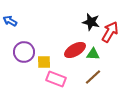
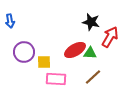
blue arrow: rotated 128 degrees counterclockwise
red arrow: moved 5 px down
green triangle: moved 3 px left, 1 px up
pink rectangle: rotated 18 degrees counterclockwise
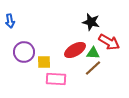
red arrow: moved 1 px left, 5 px down; rotated 90 degrees clockwise
green triangle: moved 3 px right
brown line: moved 9 px up
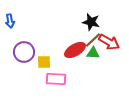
brown line: moved 28 px up
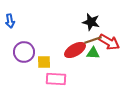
brown line: rotated 24 degrees clockwise
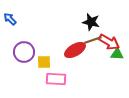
blue arrow: moved 2 px up; rotated 144 degrees clockwise
green triangle: moved 24 px right, 1 px down
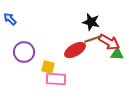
brown line: moved 1 px up
yellow square: moved 4 px right, 5 px down; rotated 16 degrees clockwise
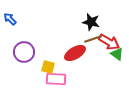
red ellipse: moved 3 px down
green triangle: rotated 32 degrees clockwise
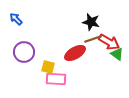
blue arrow: moved 6 px right
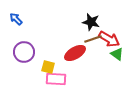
red arrow: moved 3 px up
